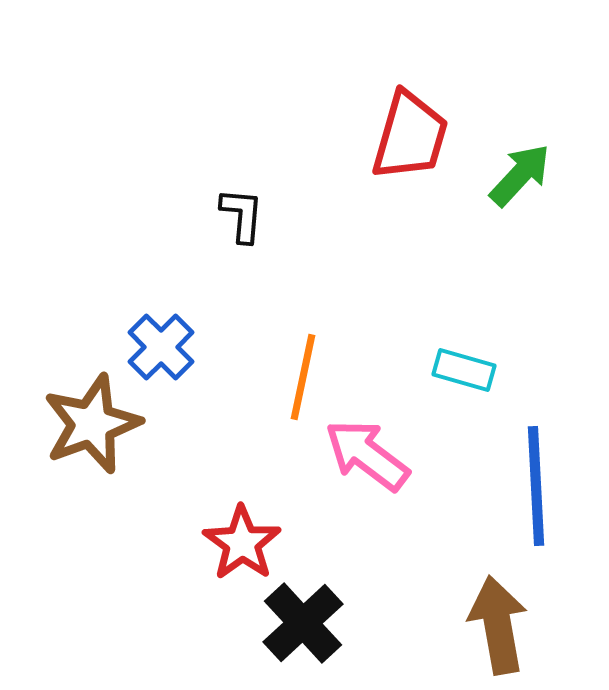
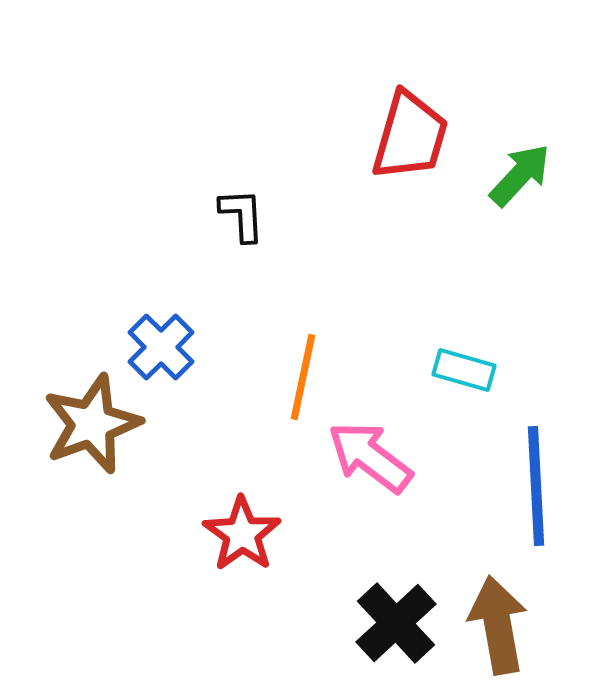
black L-shape: rotated 8 degrees counterclockwise
pink arrow: moved 3 px right, 2 px down
red star: moved 9 px up
black cross: moved 93 px right
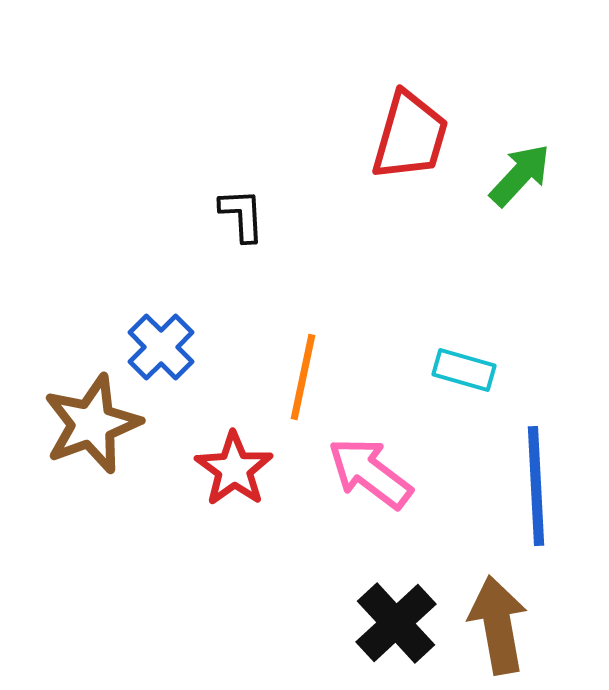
pink arrow: moved 16 px down
red star: moved 8 px left, 65 px up
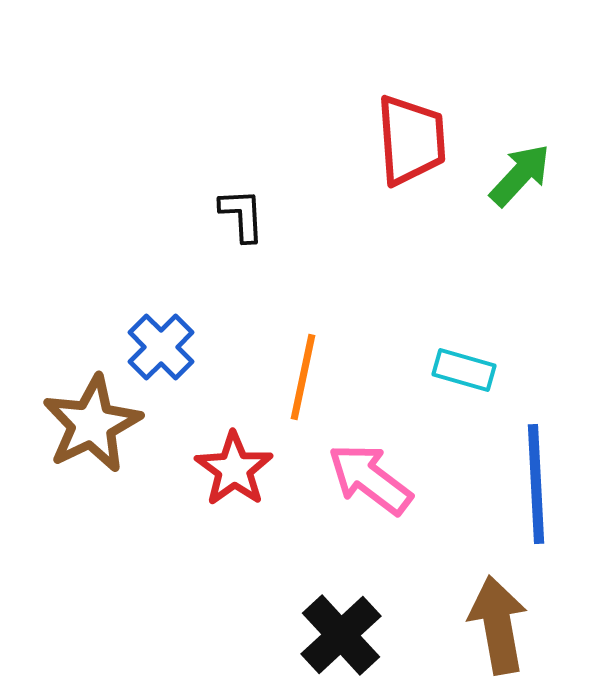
red trapezoid: moved 1 px right, 4 px down; rotated 20 degrees counterclockwise
brown star: rotated 6 degrees counterclockwise
pink arrow: moved 6 px down
blue line: moved 2 px up
black cross: moved 55 px left, 12 px down
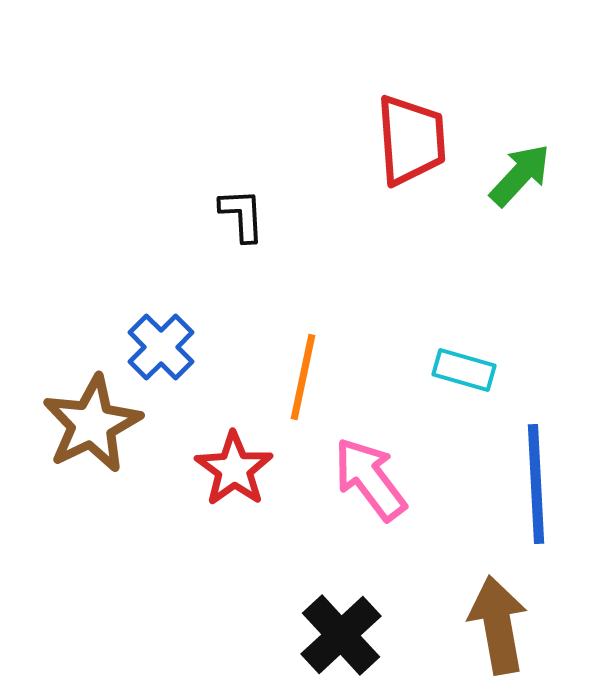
pink arrow: rotated 16 degrees clockwise
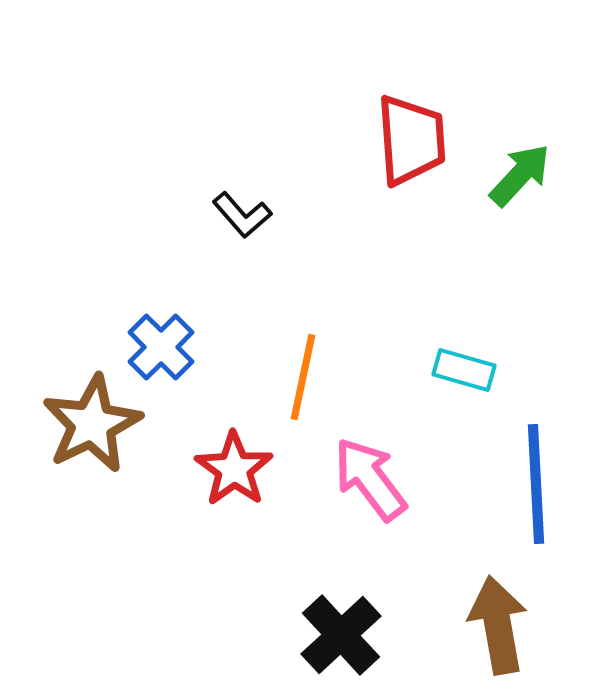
black L-shape: rotated 142 degrees clockwise
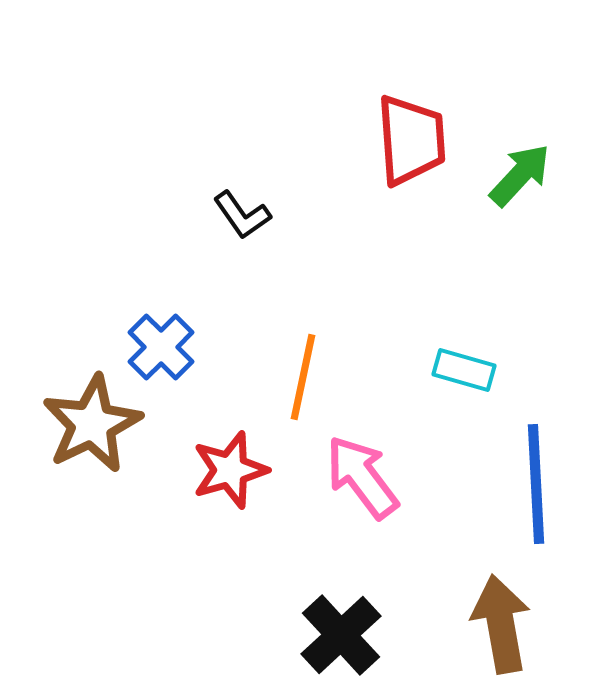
black L-shape: rotated 6 degrees clockwise
red star: moved 4 px left, 1 px down; rotated 20 degrees clockwise
pink arrow: moved 8 px left, 2 px up
brown arrow: moved 3 px right, 1 px up
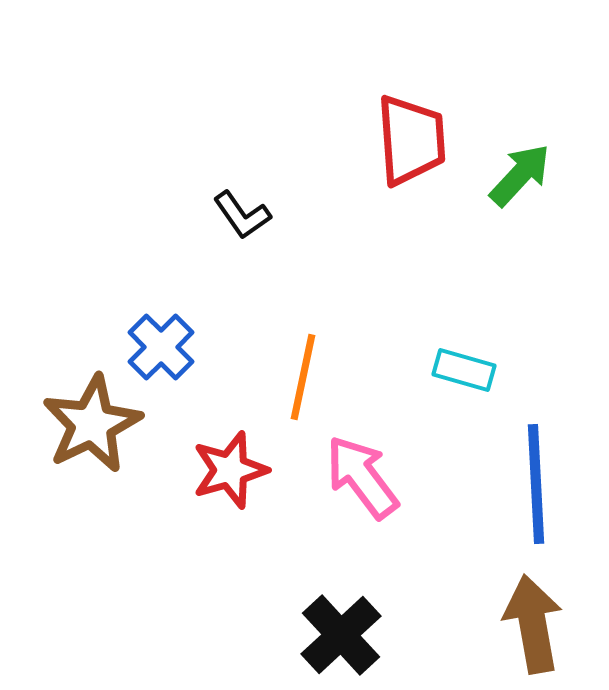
brown arrow: moved 32 px right
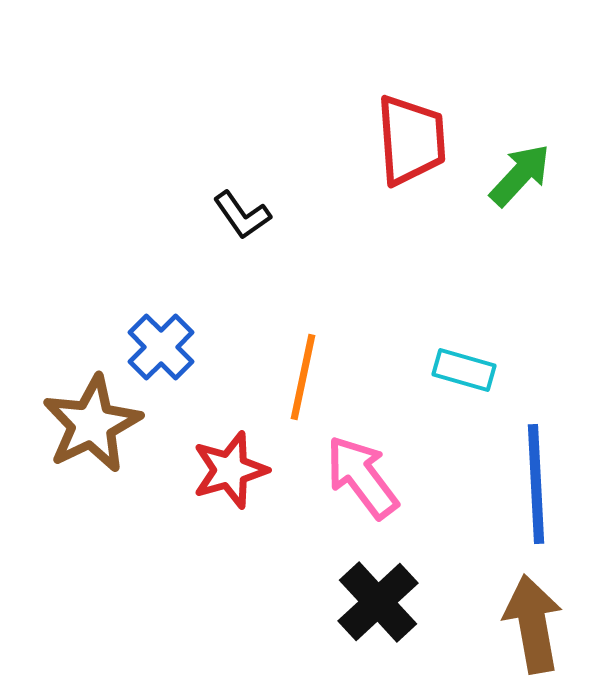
black cross: moved 37 px right, 33 px up
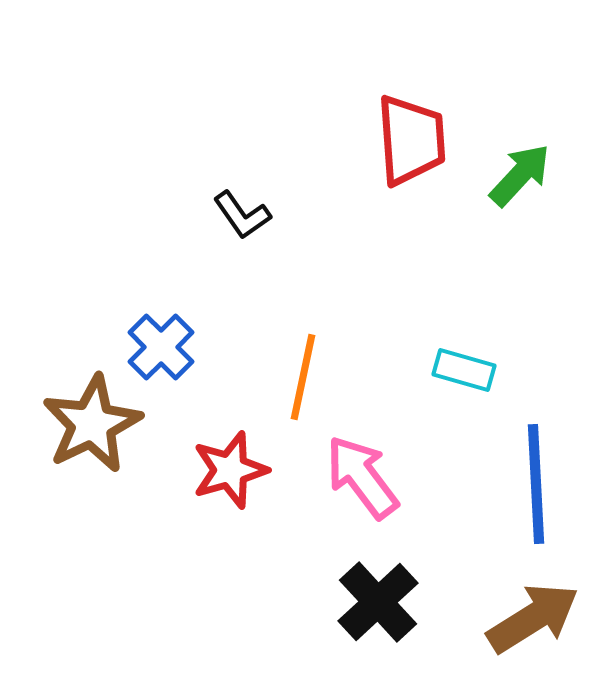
brown arrow: moved 6 px up; rotated 68 degrees clockwise
